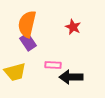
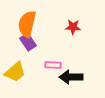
red star: rotated 21 degrees counterclockwise
yellow trapezoid: rotated 25 degrees counterclockwise
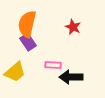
red star: rotated 21 degrees clockwise
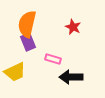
purple rectangle: rotated 12 degrees clockwise
pink rectangle: moved 6 px up; rotated 14 degrees clockwise
yellow trapezoid: rotated 15 degrees clockwise
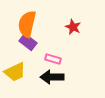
purple rectangle: rotated 30 degrees counterclockwise
black arrow: moved 19 px left
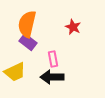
pink rectangle: rotated 63 degrees clockwise
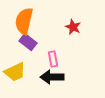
orange semicircle: moved 3 px left, 3 px up
